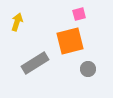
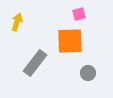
orange square: rotated 12 degrees clockwise
gray rectangle: rotated 20 degrees counterclockwise
gray circle: moved 4 px down
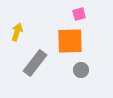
yellow arrow: moved 10 px down
gray circle: moved 7 px left, 3 px up
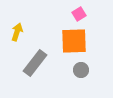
pink square: rotated 16 degrees counterclockwise
orange square: moved 4 px right
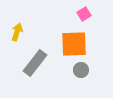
pink square: moved 5 px right
orange square: moved 3 px down
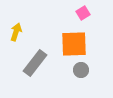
pink square: moved 1 px left, 1 px up
yellow arrow: moved 1 px left
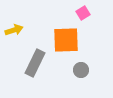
yellow arrow: moved 2 px left, 2 px up; rotated 54 degrees clockwise
orange square: moved 8 px left, 4 px up
gray rectangle: rotated 12 degrees counterclockwise
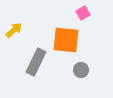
yellow arrow: rotated 24 degrees counterclockwise
orange square: rotated 8 degrees clockwise
gray rectangle: moved 1 px right, 1 px up
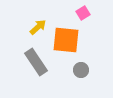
yellow arrow: moved 24 px right, 3 px up
gray rectangle: rotated 60 degrees counterclockwise
